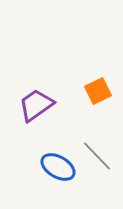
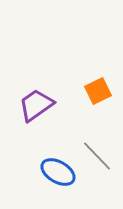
blue ellipse: moved 5 px down
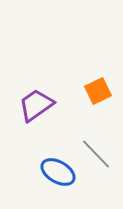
gray line: moved 1 px left, 2 px up
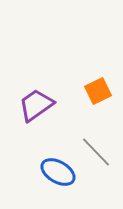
gray line: moved 2 px up
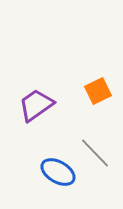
gray line: moved 1 px left, 1 px down
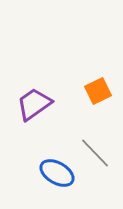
purple trapezoid: moved 2 px left, 1 px up
blue ellipse: moved 1 px left, 1 px down
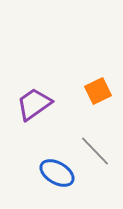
gray line: moved 2 px up
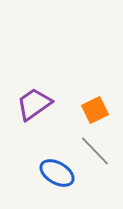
orange square: moved 3 px left, 19 px down
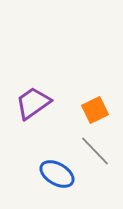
purple trapezoid: moved 1 px left, 1 px up
blue ellipse: moved 1 px down
